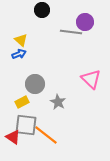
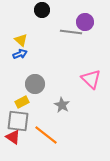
blue arrow: moved 1 px right
gray star: moved 4 px right, 3 px down
gray square: moved 8 px left, 4 px up
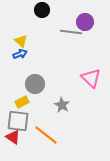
yellow triangle: moved 1 px down
pink triangle: moved 1 px up
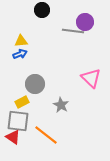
gray line: moved 2 px right, 1 px up
yellow triangle: rotated 48 degrees counterclockwise
gray star: moved 1 px left
